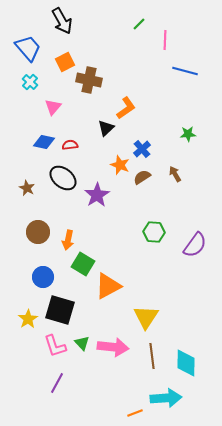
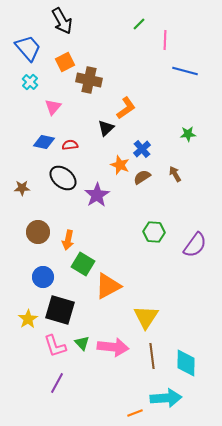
brown star: moved 5 px left; rotated 28 degrees counterclockwise
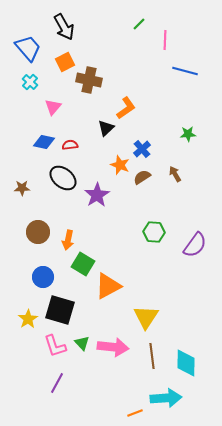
black arrow: moved 2 px right, 6 px down
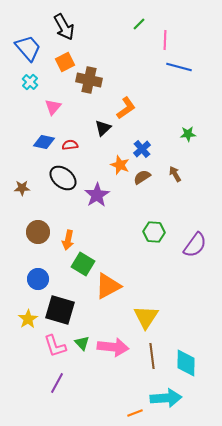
blue line: moved 6 px left, 4 px up
black triangle: moved 3 px left
blue circle: moved 5 px left, 2 px down
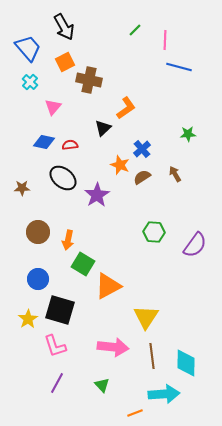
green line: moved 4 px left, 6 px down
green triangle: moved 20 px right, 42 px down
cyan arrow: moved 2 px left, 4 px up
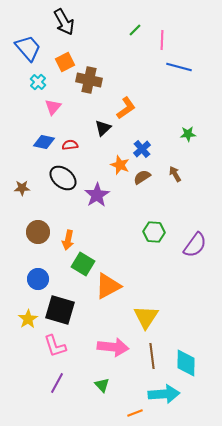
black arrow: moved 5 px up
pink line: moved 3 px left
cyan cross: moved 8 px right
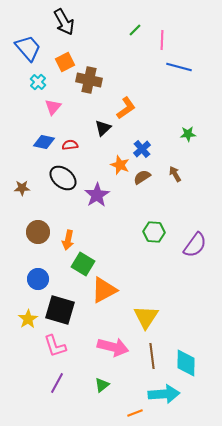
orange triangle: moved 4 px left, 4 px down
pink arrow: rotated 8 degrees clockwise
green triangle: rotated 35 degrees clockwise
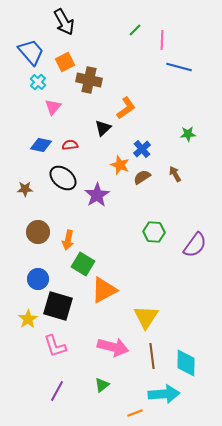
blue trapezoid: moved 3 px right, 4 px down
blue diamond: moved 3 px left, 3 px down
brown star: moved 3 px right, 1 px down
black square: moved 2 px left, 4 px up
purple line: moved 8 px down
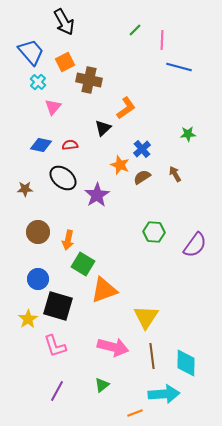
orange triangle: rotated 8 degrees clockwise
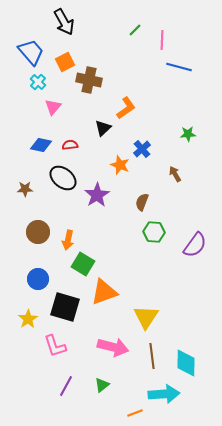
brown semicircle: moved 25 px down; rotated 36 degrees counterclockwise
orange triangle: moved 2 px down
black square: moved 7 px right, 1 px down
purple line: moved 9 px right, 5 px up
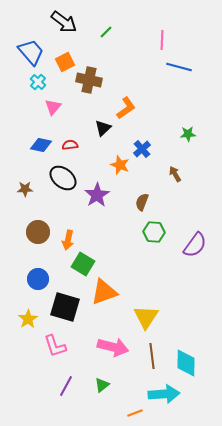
black arrow: rotated 24 degrees counterclockwise
green line: moved 29 px left, 2 px down
